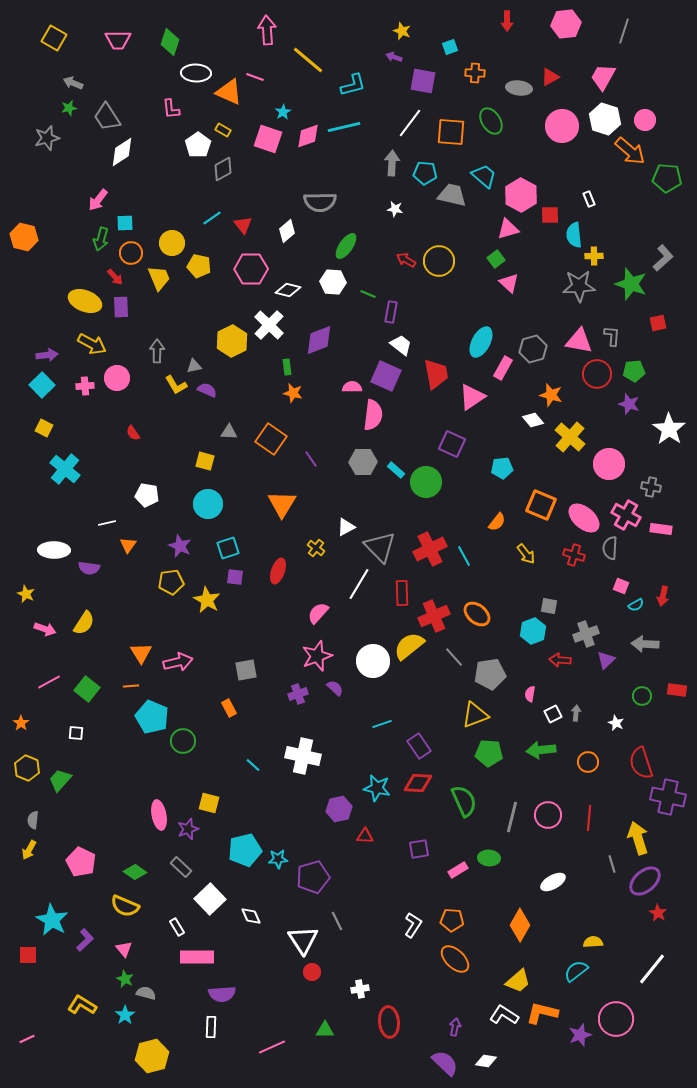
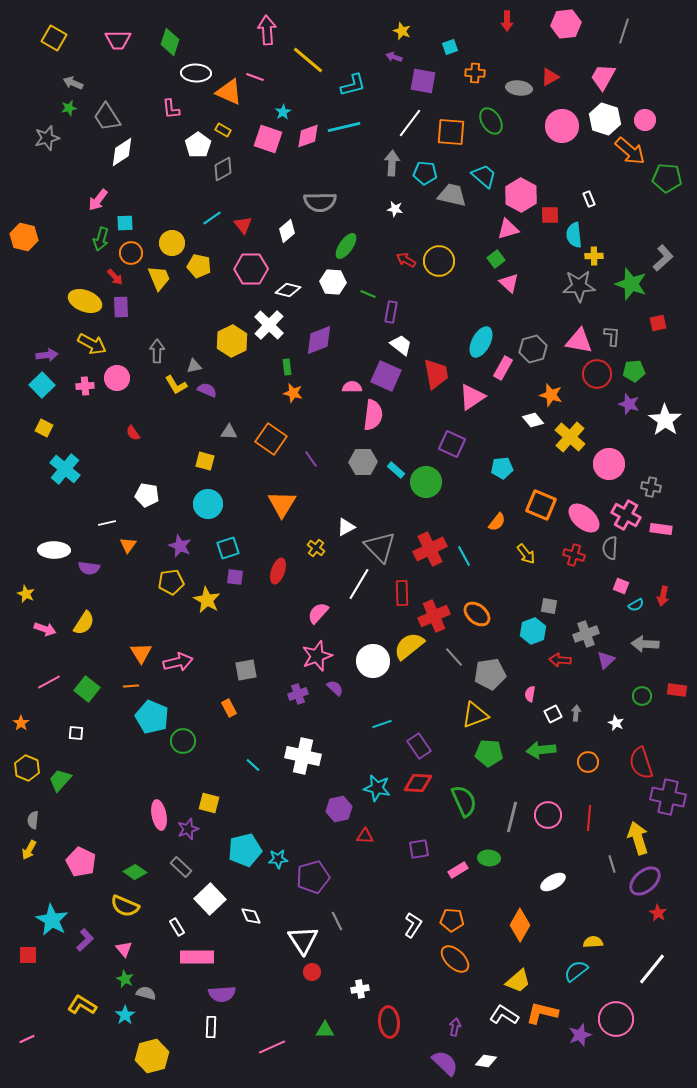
white star at (669, 429): moved 4 px left, 9 px up
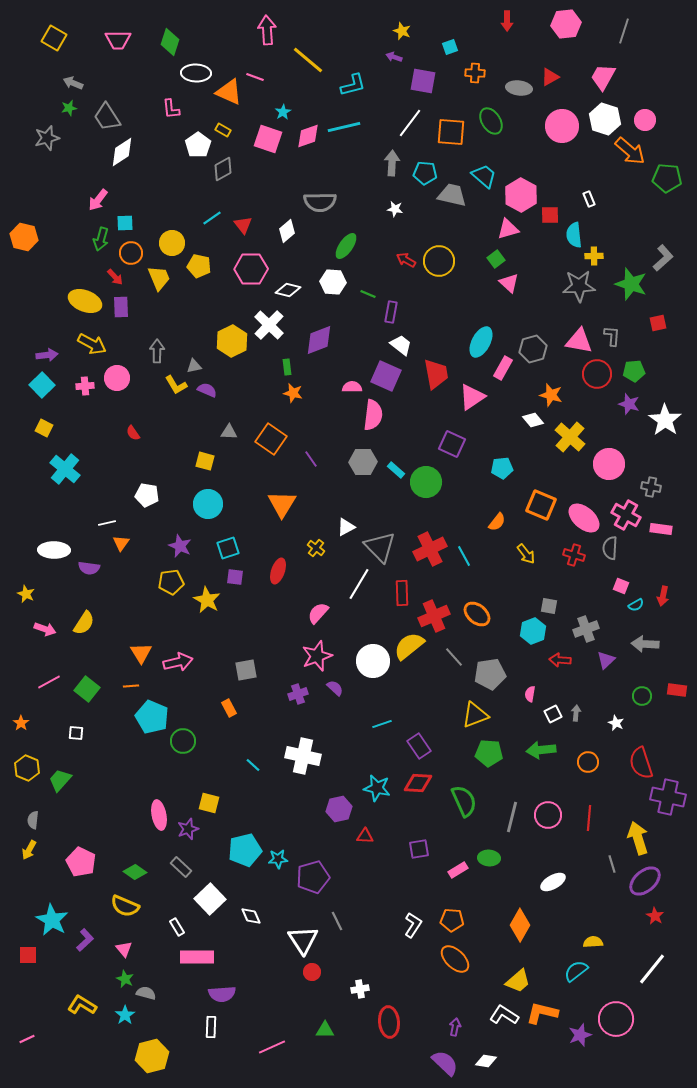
orange triangle at (128, 545): moved 7 px left, 2 px up
gray cross at (586, 634): moved 5 px up
red star at (658, 913): moved 3 px left, 3 px down
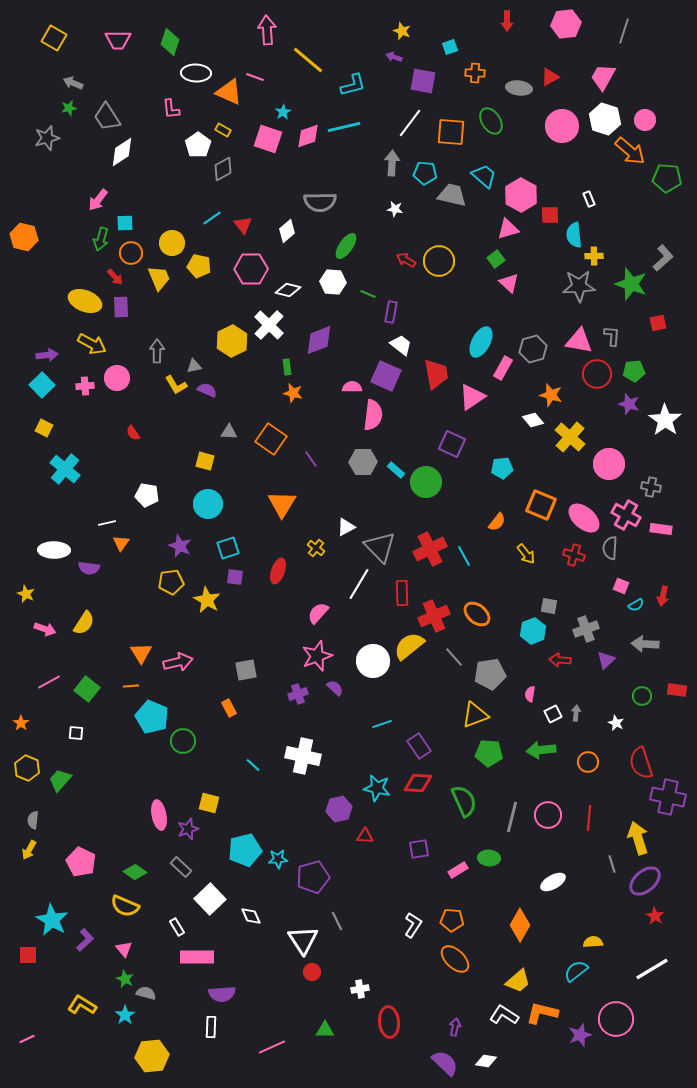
white line at (652, 969): rotated 20 degrees clockwise
yellow hexagon at (152, 1056): rotated 8 degrees clockwise
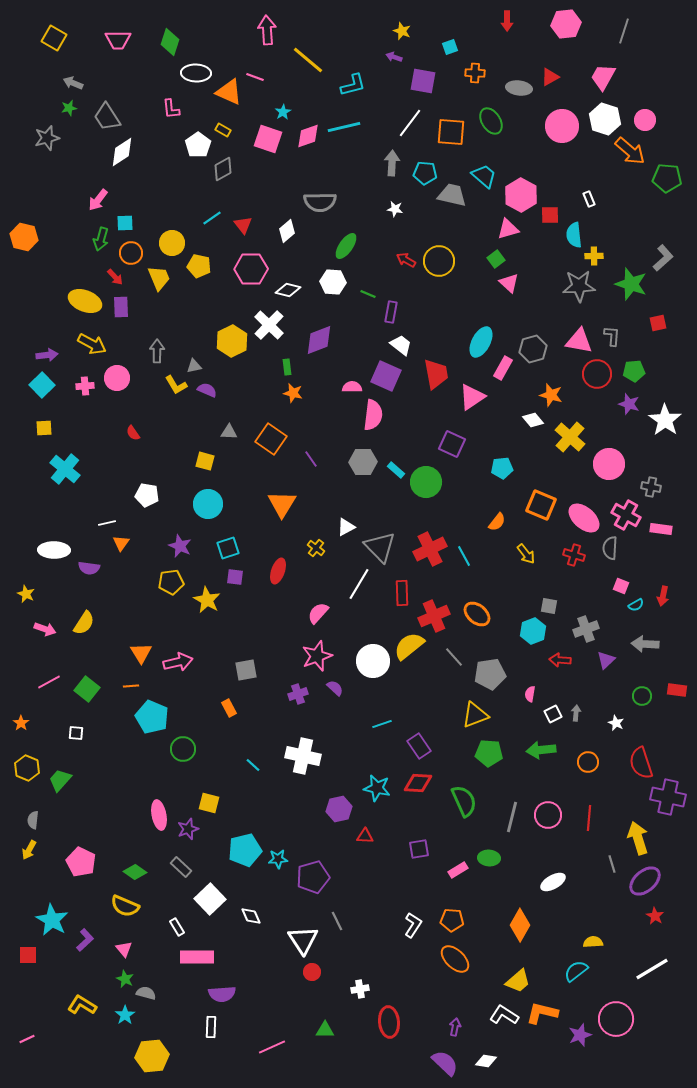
yellow square at (44, 428): rotated 30 degrees counterclockwise
green circle at (183, 741): moved 8 px down
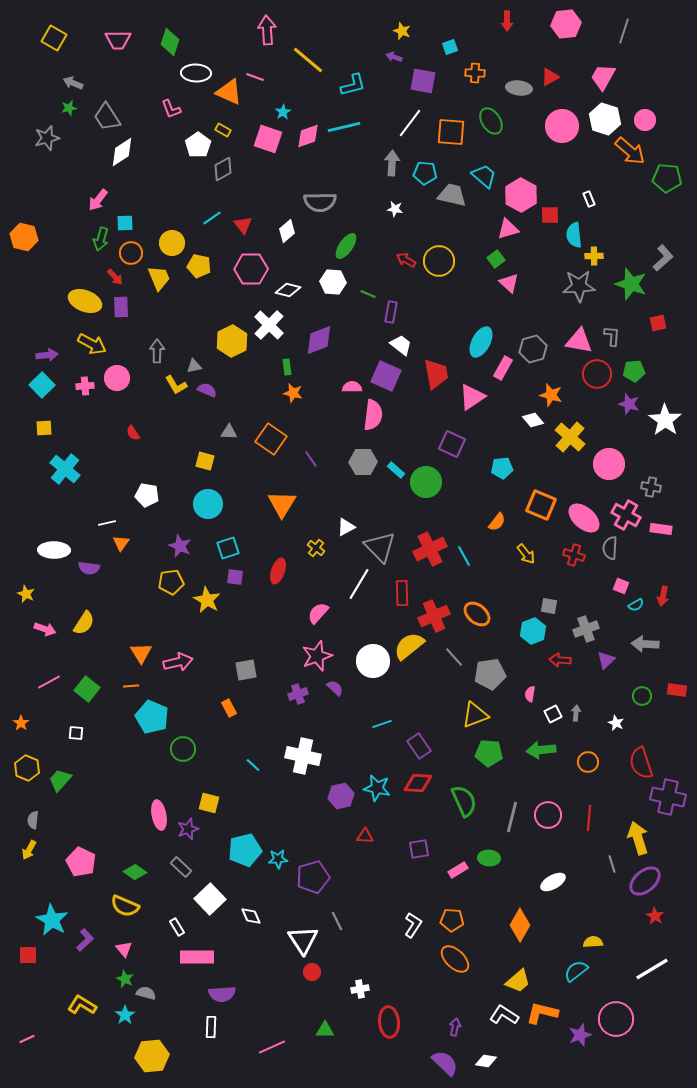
pink L-shape at (171, 109): rotated 15 degrees counterclockwise
purple hexagon at (339, 809): moved 2 px right, 13 px up
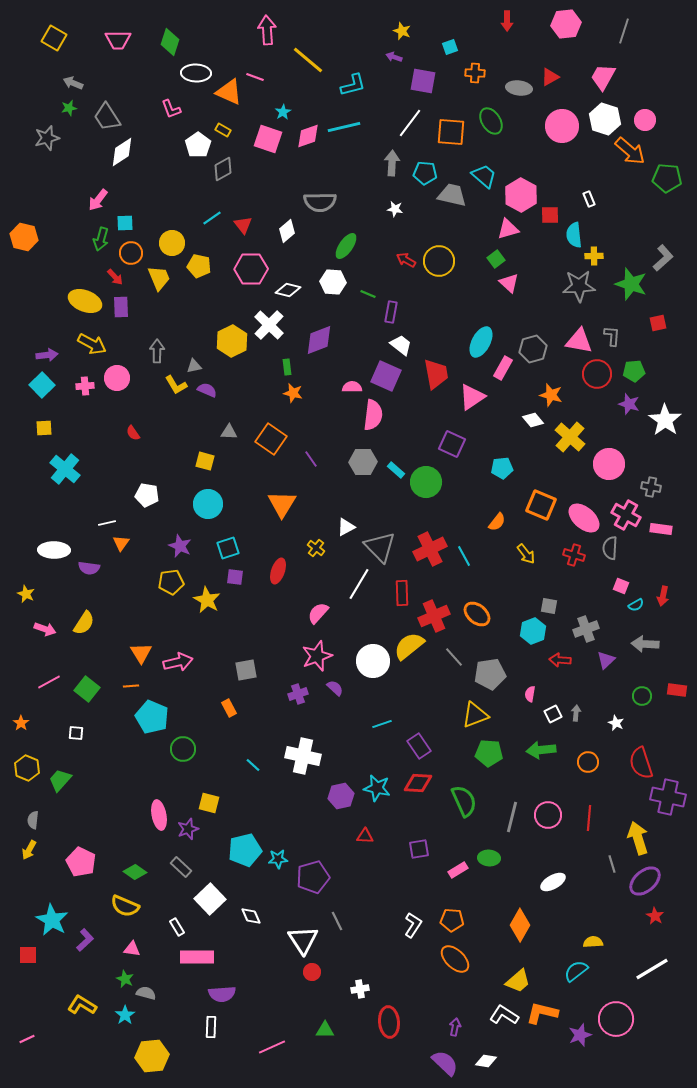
pink triangle at (124, 949): moved 8 px right; rotated 42 degrees counterclockwise
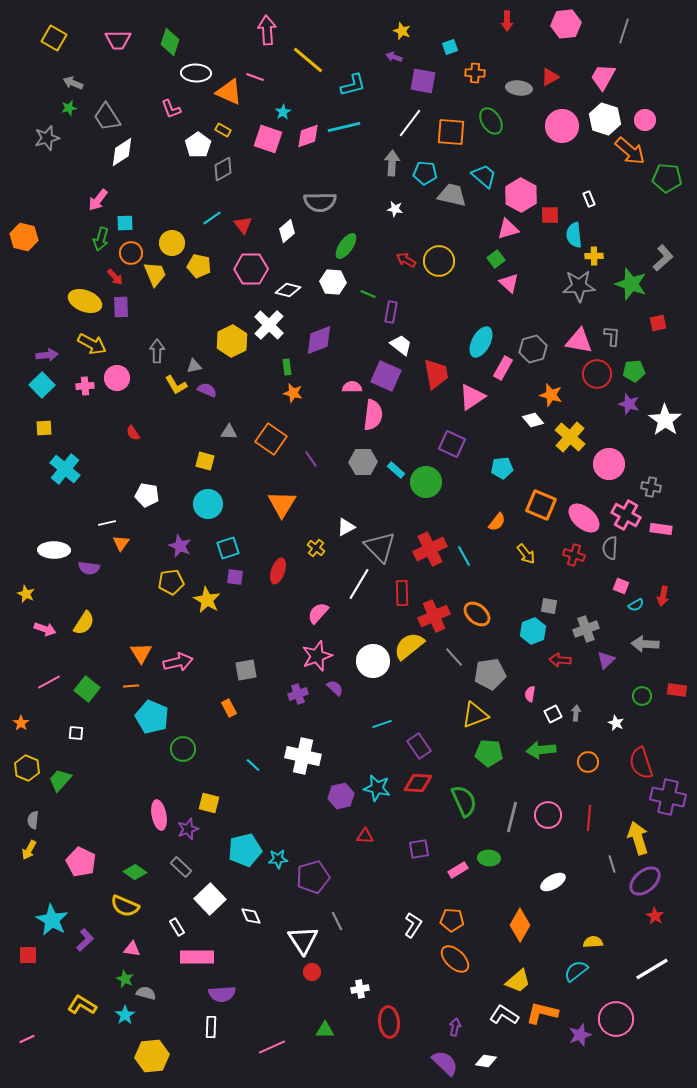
yellow trapezoid at (159, 278): moved 4 px left, 4 px up
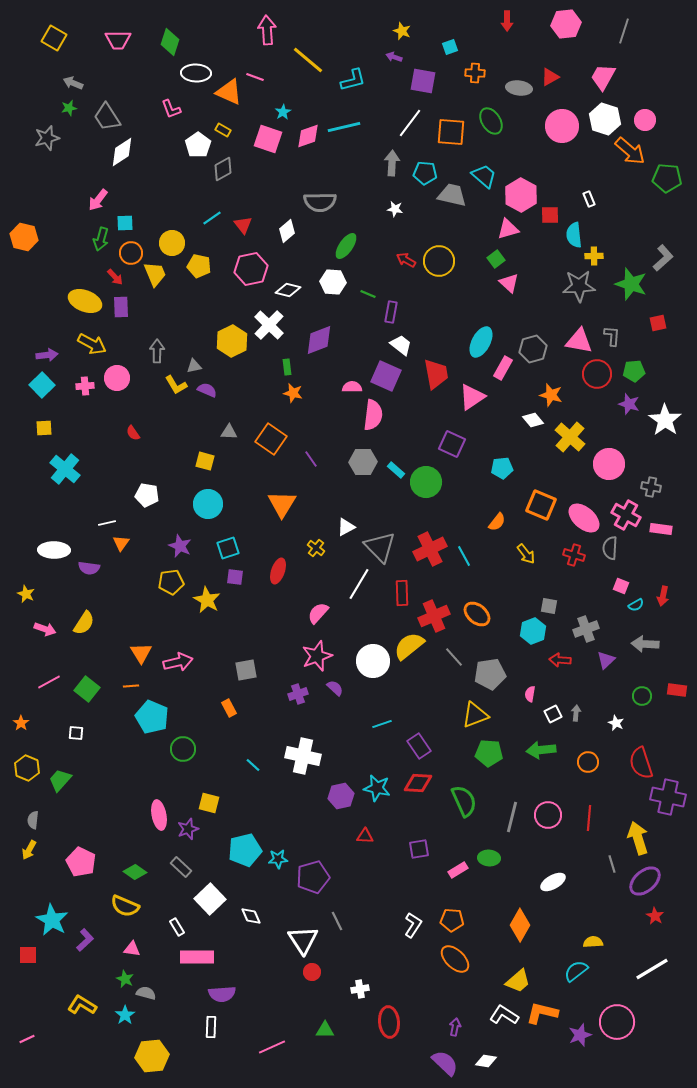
cyan L-shape at (353, 85): moved 5 px up
pink hexagon at (251, 269): rotated 12 degrees counterclockwise
pink circle at (616, 1019): moved 1 px right, 3 px down
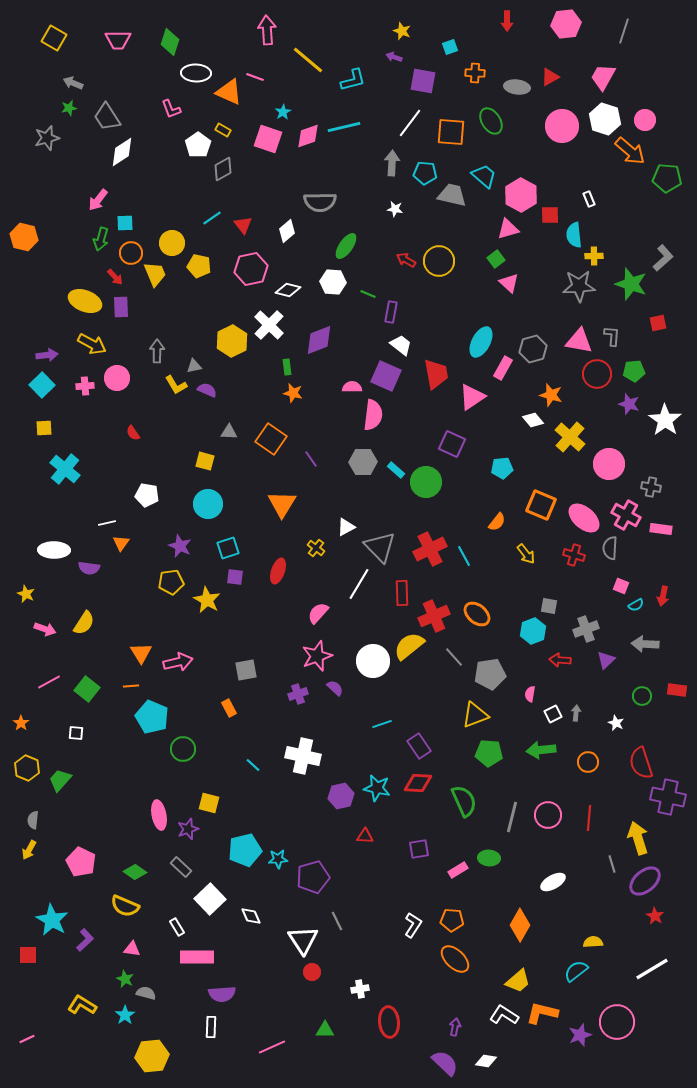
gray ellipse at (519, 88): moved 2 px left, 1 px up
